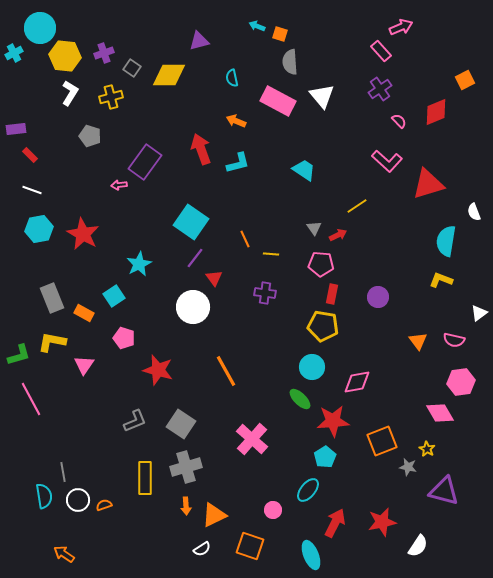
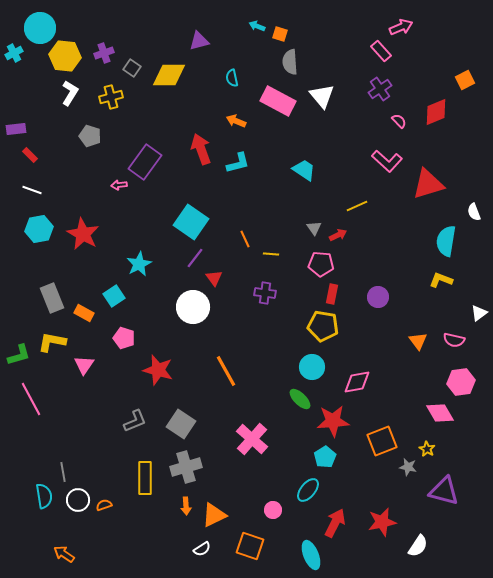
yellow line at (357, 206): rotated 10 degrees clockwise
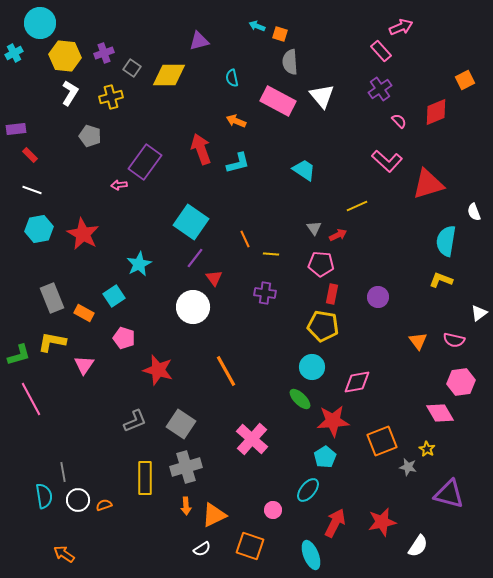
cyan circle at (40, 28): moved 5 px up
purple triangle at (444, 491): moved 5 px right, 3 px down
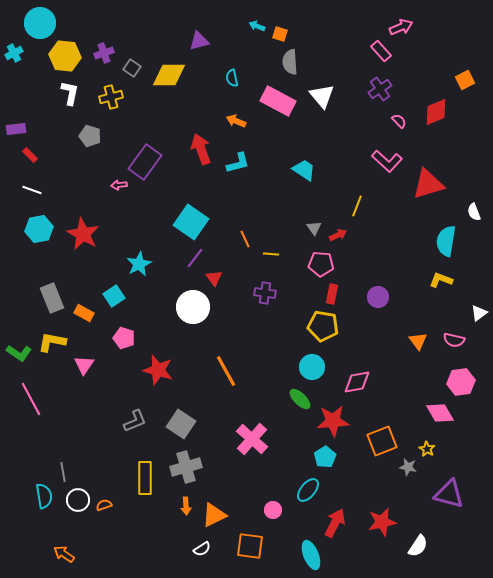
white L-shape at (70, 93): rotated 20 degrees counterclockwise
yellow line at (357, 206): rotated 45 degrees counterclockwise
green L-shape at (19, 355): moved 2 px up; rotated 50 degrees clockwise
orange square at (250, 546): rotated 12 degrees counterclockwise
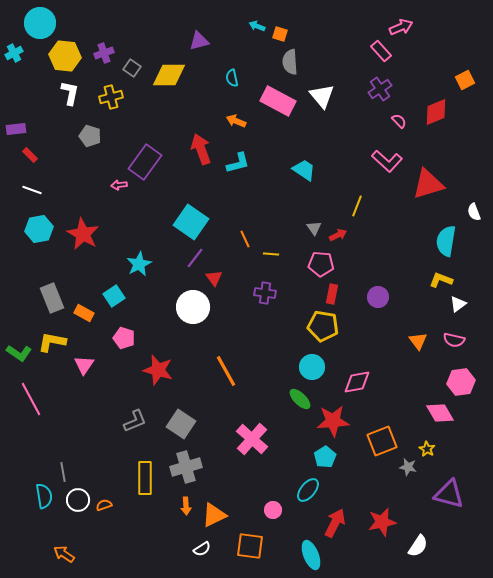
white triangle at (479, 313): moved 21 px left, 9 px up
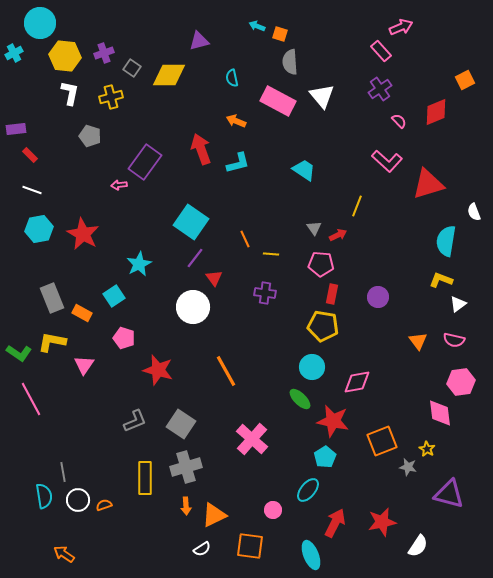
orange rectangle at (84, 313): moved 2 px left
pink diamond at (440, 413): rotated 24 degrees clockwise
red star at (333, 421): rotated 16 degrees clockwise
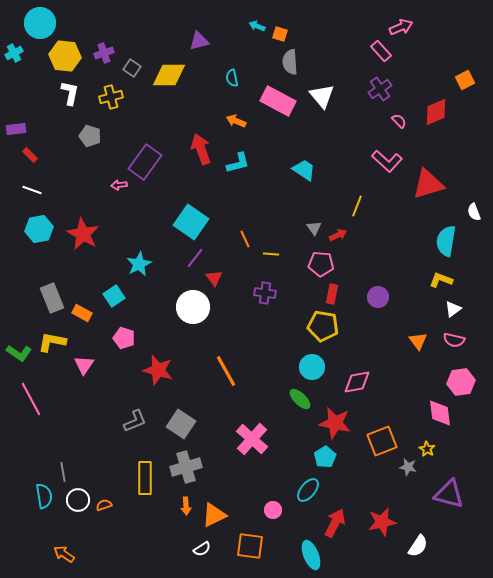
white triangle at (458, 304): moved 5 px left, 5 px down
red star at (333, 421): moved 2 px right, 2 px down
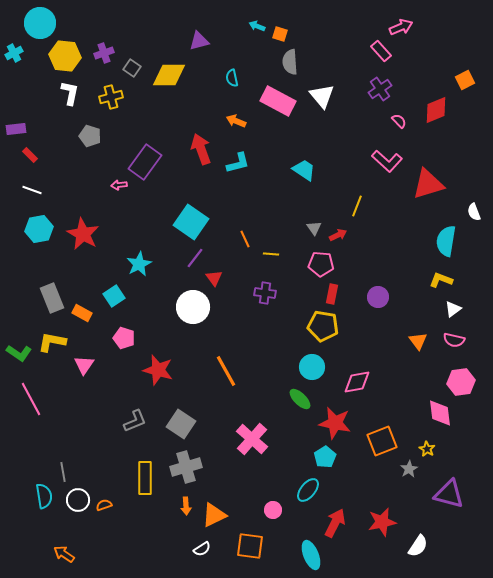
red diamond at (436, 112): moved 2 px up
gray star at (408, 467): moved 1 px right, 2 px down; rotated 30 degrees clockwise
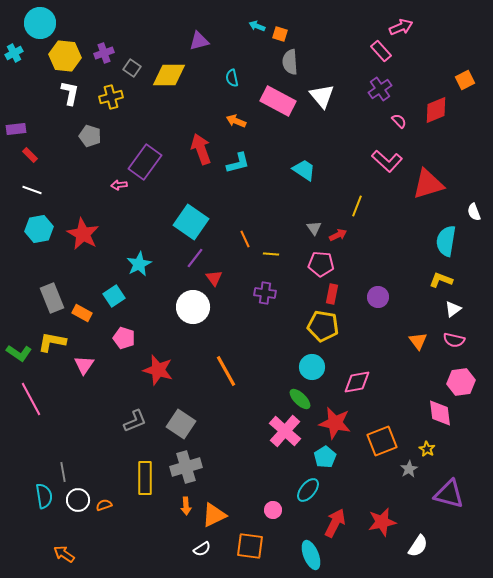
pink cross at (252, 439): moved 33 px right, 8 px up
